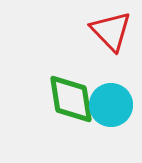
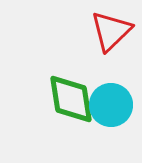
red triangle: rotated 30 degrees clockwise
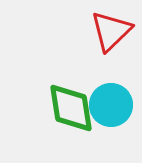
green diamond: moved 9 px down
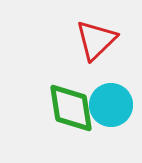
red triangle: moved 15 px left, 9 px down
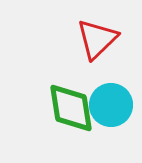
red triangle: moved 1 px right, 1 px up
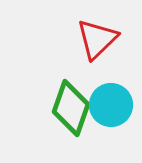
green diamond: rotated 28 degrees clockwise
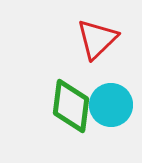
green diamond: moved 2 px up; rotated 12 degrees counterclockwise
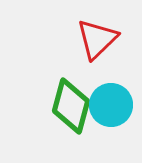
green diamond: rotated 8 degrees clockwise
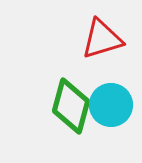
red triangle: moved 5 px right; rotated 27 degrees clockwise
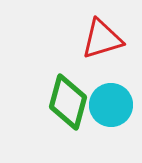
green diamond: moved 3 px left, 4 px up
